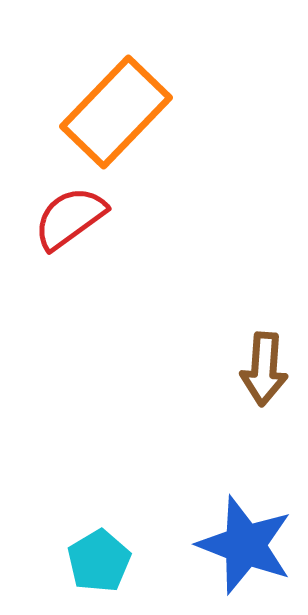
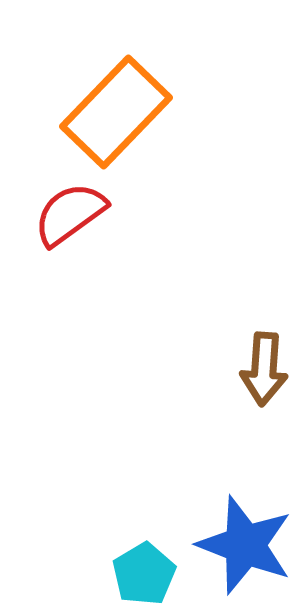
red semicircle: moved 4 px up
cyan pentagon: moved 45 px right, 13 px down
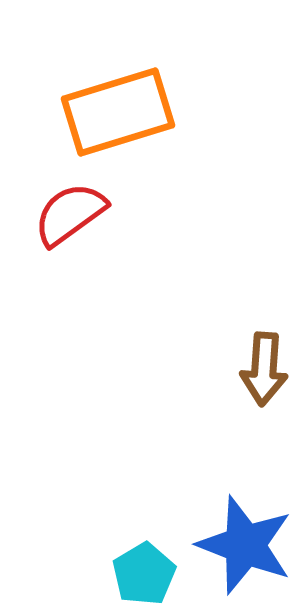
orange rectangle: moved 2 px right; rotated 29 degrees clockwise
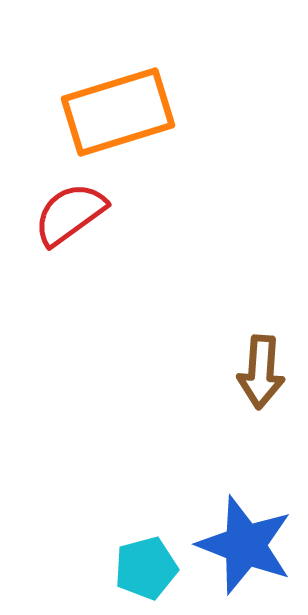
brown arrow: moved 3 px left, 3 px down
cyan pentagon: moved 2 px right, 6 px up; rotated 16 degrees clockwise
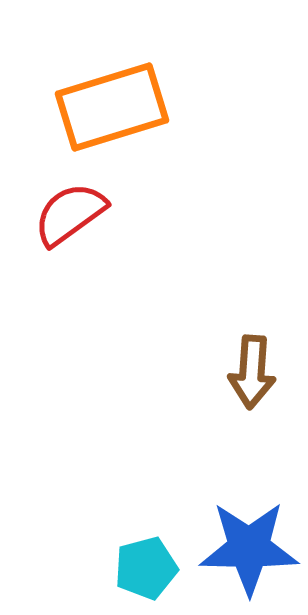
orange rectangle: moved 6 px left, 5 px up
brown arrow: moved 9 px left
blue star: moved 4 px right, 3 px down; rotated 20 degrees counterclockwise
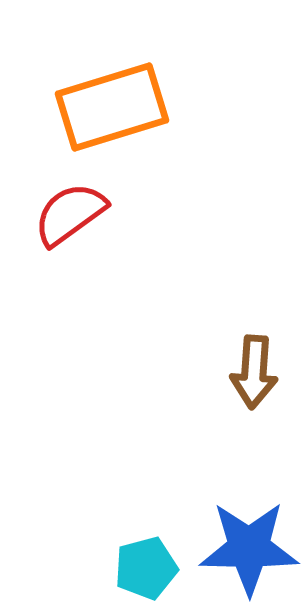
brown arrow: moved 2 px right
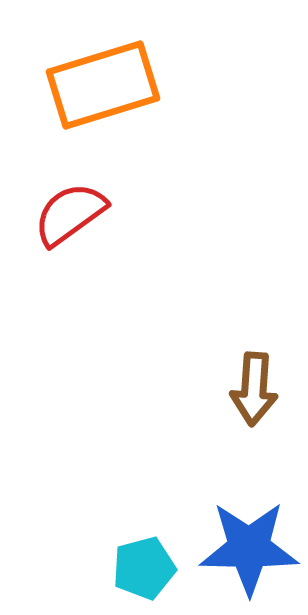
orange rectangle: moved 9 px left, 22 px up
brown arrow: moved 17 px down
cyan pentagon: moved 2 px left
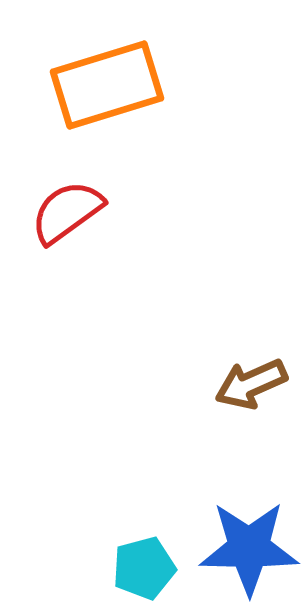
orange rectangle: moved 4 px right
red semicircle: moved 3 px left, 2 px up
brown arrow: moved 3 px left, 5 px up; rotated 62 degrees clockwise
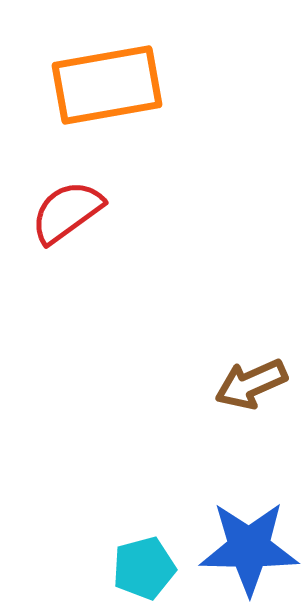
orange rectangle: rotated 7 degrees clockwise
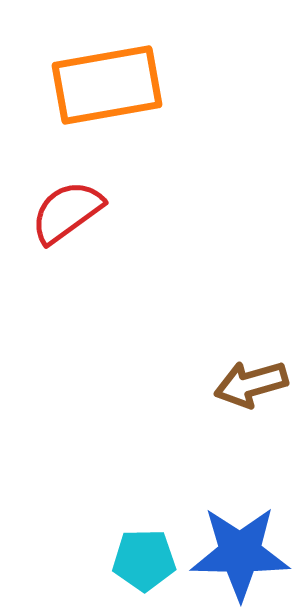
brown arrow: rotated 8 degrees clockwise
blue star: moved 9 px left, 5 px down
cyan pentagon: moved 8 px up; rotated 14 degrees clockwise
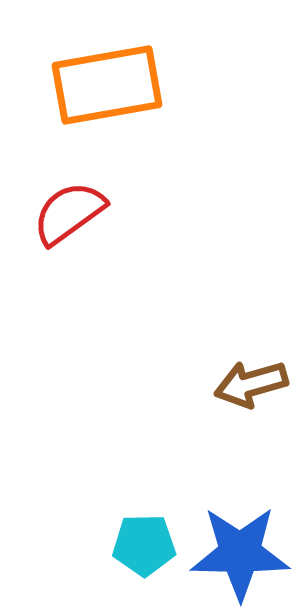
red semicircle: moved 2 px right, 1 px down
cyan pentagon: moved 15 px up
